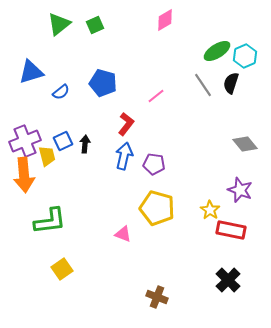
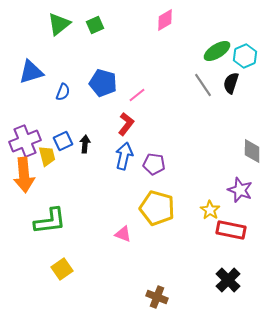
blue semicircle: moved 2 px right; rotated 30 degrees counterclockwise
pink line: moved 19 px left, 1 px up
gray diamond: moved 7 px right, 7 px down; rotated 40 degrees clockwise
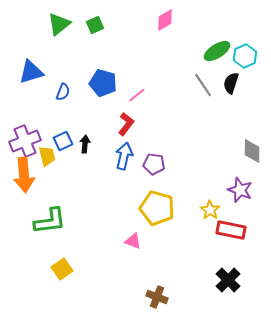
pink triangle: moved 10 px right, 7 px down
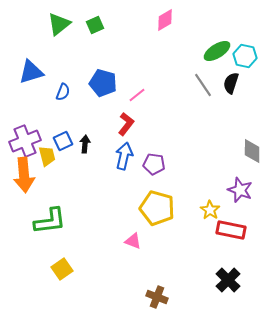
cyan hexagon: rotated 25 degrees counterclockwise
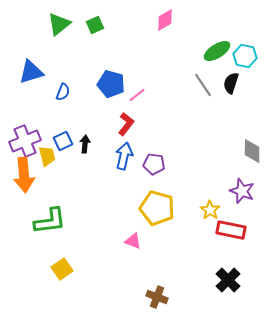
blue pentagon: moved 8 px right, 1 px down
purple star: moved 2 px right, 1 px down
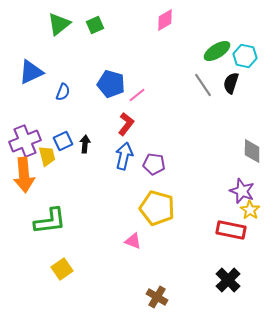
blue triangle: rotated 8 degrees counterclockwise
yellow star: moved 40 px right
brown cross: rotated 10 degrees clockwise
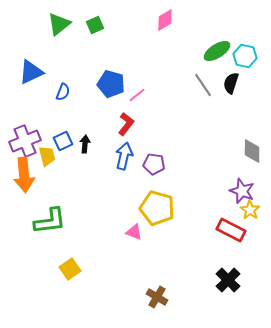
red rectangle: rotated 16 degrees clockwise
pink triangle: moved 1 px right, 9 px up
yellow square: moved 8 px right
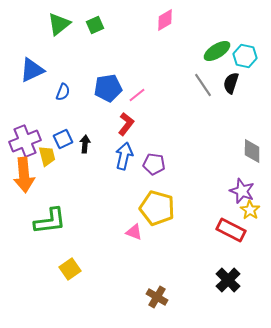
blue triangle: moved 1 px right, 2 px up
blue pentagon: moved 3 px left, 4 px down; rotated 24 degrees counterclockwise
blue square: moved 2 px up
